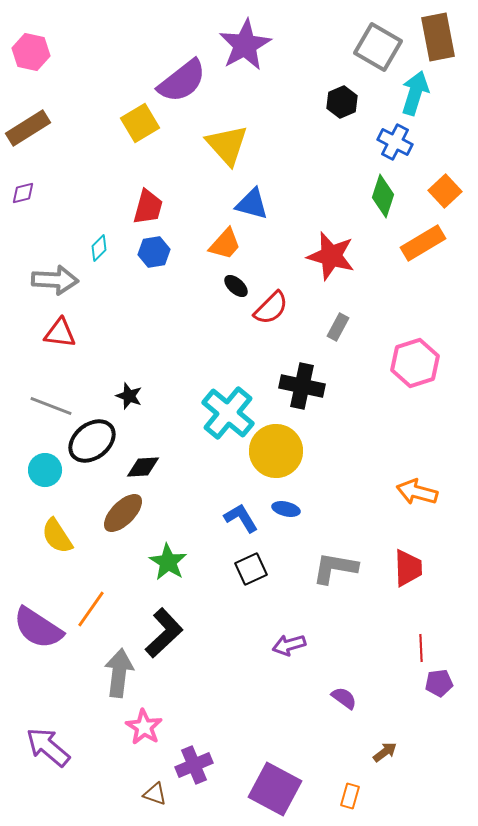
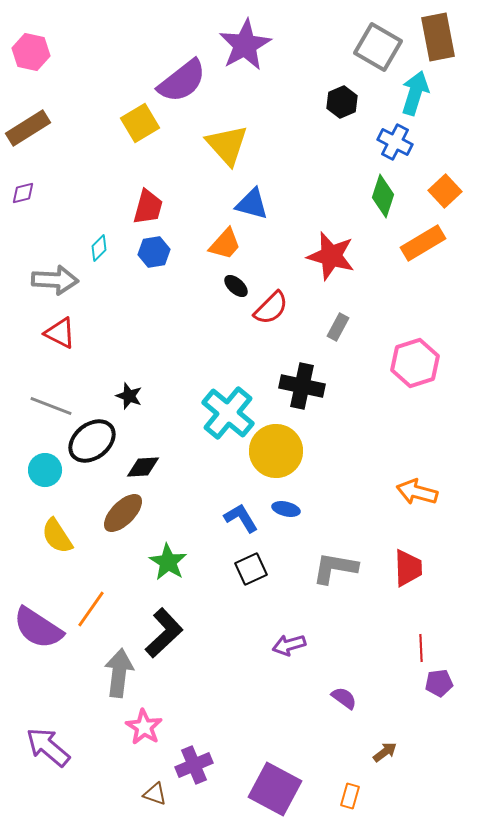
red triangle at (60, 333): rotated 20 degrees clockwise
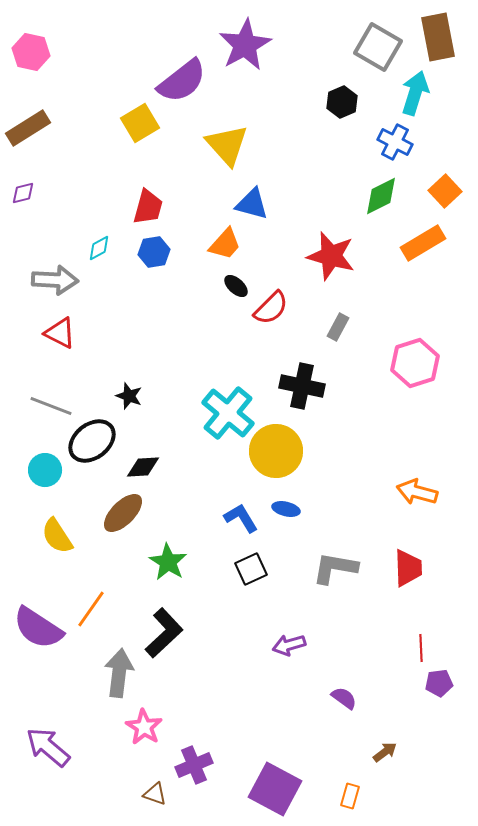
green diamond at (383, 196): moved 2 px left; rotated 45 degrees clockwise
cyan diamond at (99, 248): rotated 16 degrees clockwise
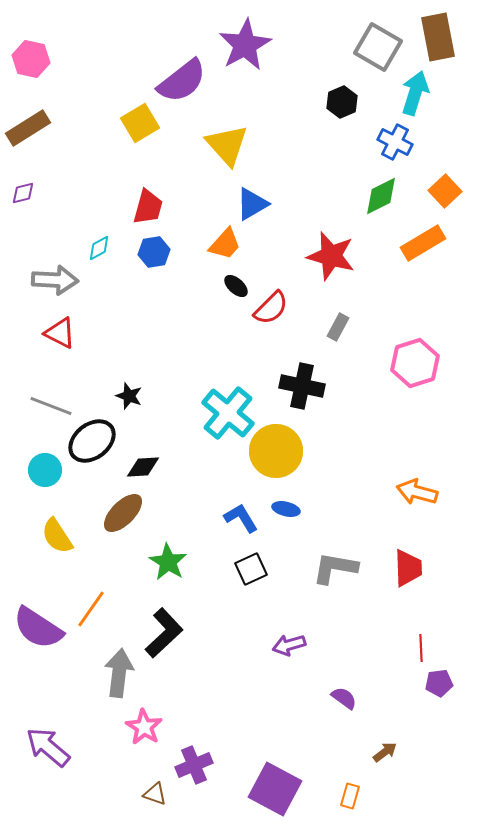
pink hexagon at (31, 52): moved 7 px down
blue triangle at (252, 204): rotated 45 degrees counterclockwise
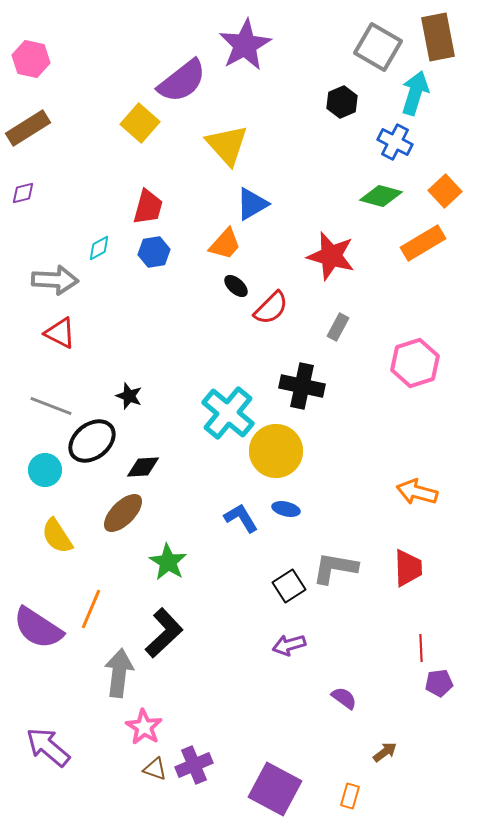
yellow square at (140, 123): rotated 18 degrees counterclockwise
green diamond at (381, 196): rotated 42 degrees clockwise
black square at (251, 569): moved 38 px right, 17 px down; rotated 8 degrees counterclockwise
orange line at (91, 609): rotated 12 degrees counterclockwise
brown triangle at (155, 794): moved 25 px up
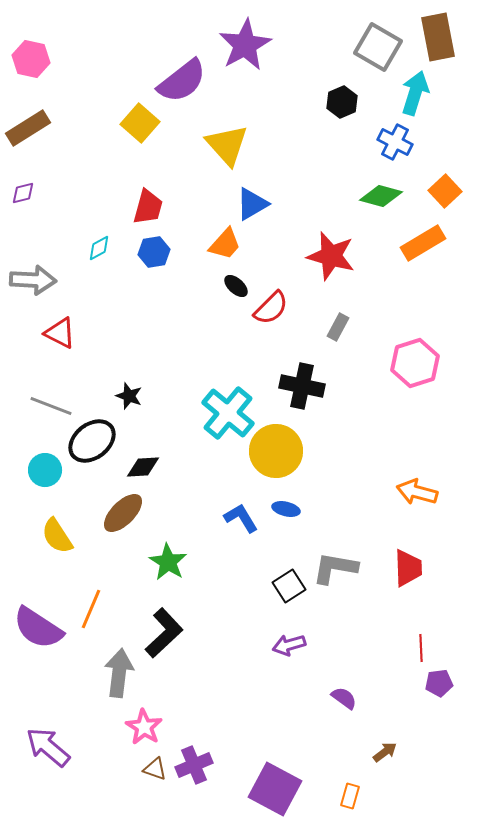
gray arrow at (55, 280): moved 22 px left
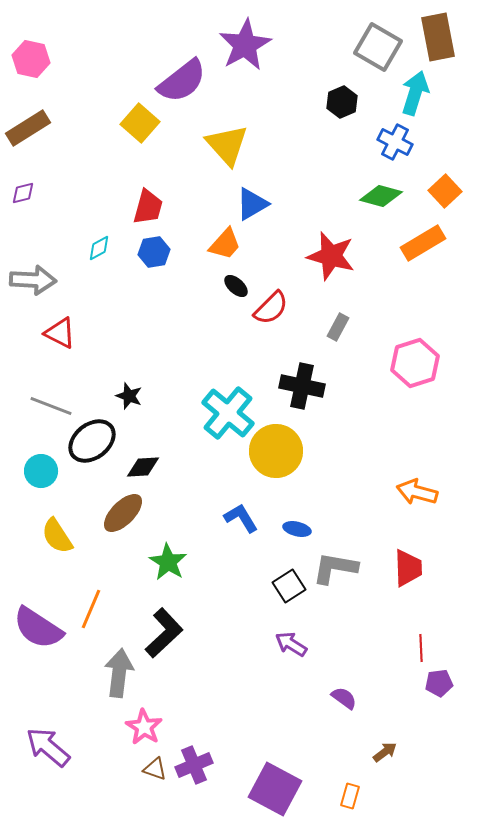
cyan circle at (45, 470): moved 4 px left, 1 px down
blue ellipse at (286, 509): moved 11 px right, 20 px down
purple arrow at (289, 645): moved 2 px right, 1 px up; rotated 48 degrees clockwise
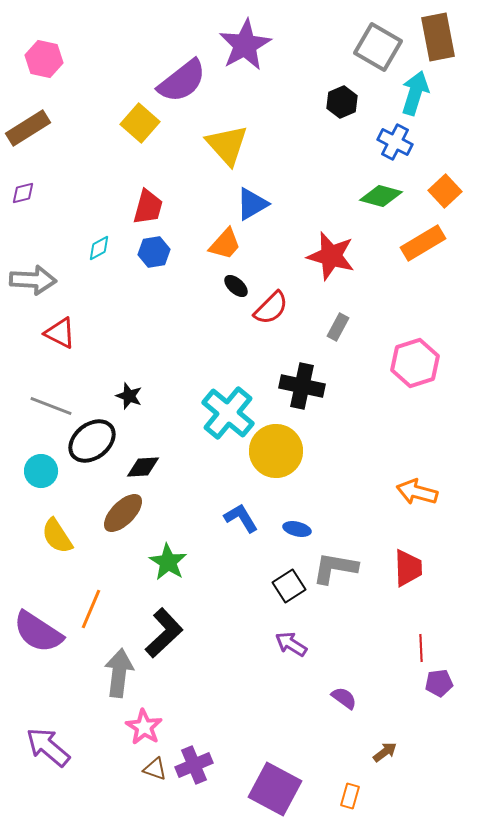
pink hexagon at (31, 59): moved 13 px right
purple semicircle at (38, 628): moved 4 px down
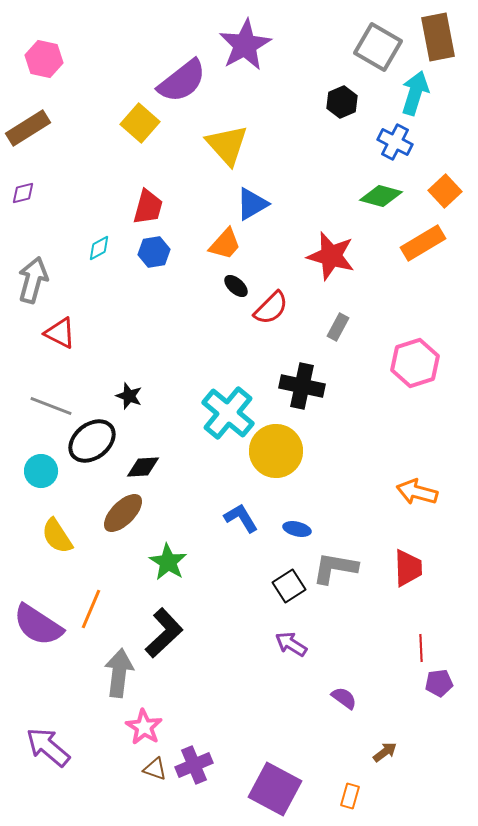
gray arrow at (33, 280): rotated 78 degrees counterclockwise
purple semicircle at (38, 632): moved 7 px up
